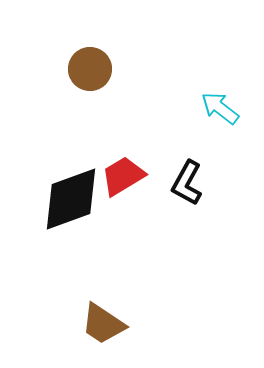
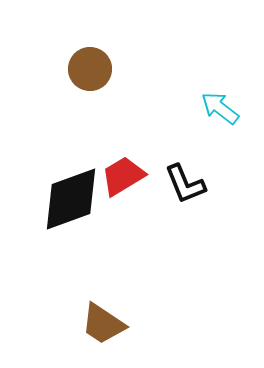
black L-shape: moved 2 px left, 1 px down; rotated 51 degrees counterclockwise
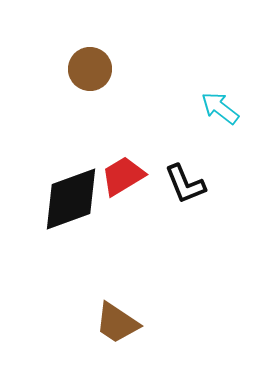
brown trapezoid: moved 14 px right, 1 px up
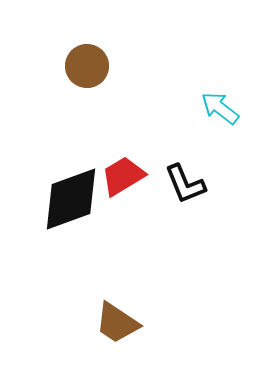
brown circle: moved 3 px left, 3 px up
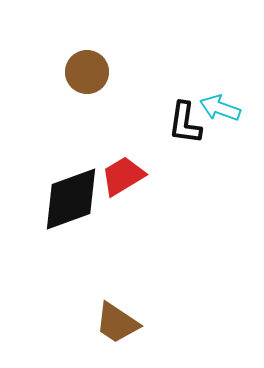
brown circle: moved 6 px down
cyan arrow: rotated 18 degrees counterclockwise
black L-shape: moved 61 px up; rotated 30 degrees clockwise
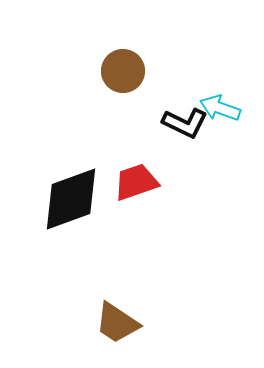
brown circle: moved 36 px right, 1 px up
black L-shape: rotated 72 degrees counterclockwise
red trapezoid: moved 13 px right, 6 px down; rotated 12 degrees clockwise
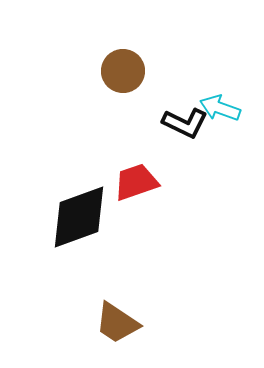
black diamond: moved 8 px right, 18 px down
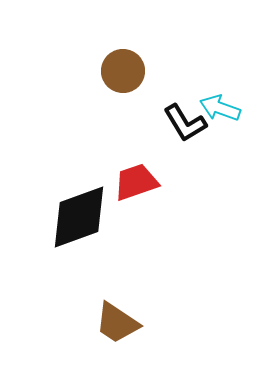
black L-shape: rotated 33 degrees clockwise
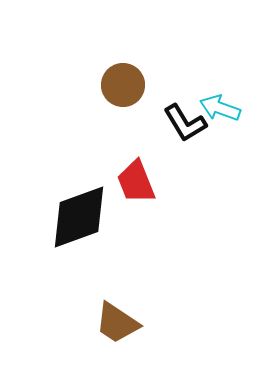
brown circle: moved 14 px down
red trapezoid: rotated 93 degrees counterclockwise
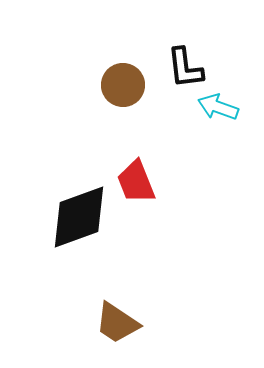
cyan arrow: moved 2 px left, 1 px up
black L-shape: moved 55 px up; rotated 24 degrees clockwise
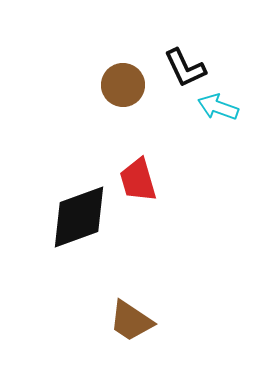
black L-shape: rotated 18 degrees counterclockwise
red trapezoid: moved 2 px right, 2 px up; rotated 6 degrees clockwise
brown trapezoid: moved 14 px right, 2 px up
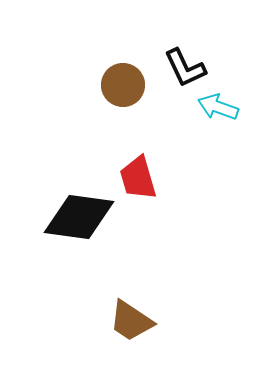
red trapezoid: moved 2 px up
black diamond: rotated 28 degrees clockwise
